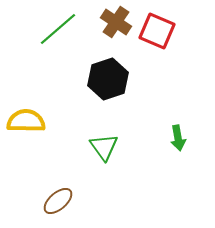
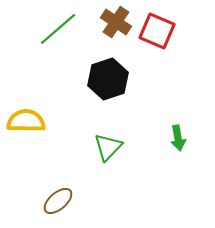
green triangle: moved 4 px right; rotated 20 degrees clockwise
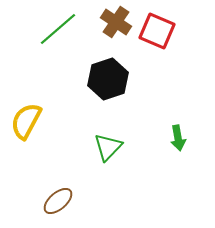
yellow semicircle: rotated 63 degrees counterclockwise
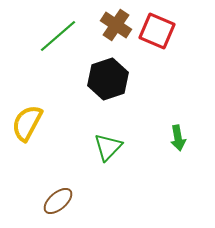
brown cross: moved 3 px down
green line: moved 7 px down
yellow semicircle: moved 1 px right, 2 px down
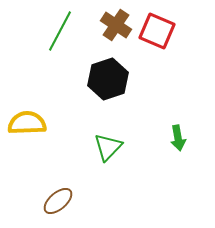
green line: moved 2 px right, 5 px up; rotated 21 degrees counterclockwise
yellow semicircle: rotated 60 degrees clockwise
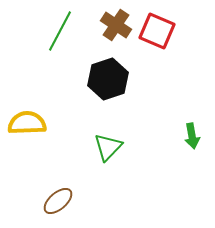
green arrow: moved 14 px right, 2 px up
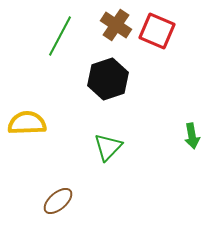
green line: moved 5 px down
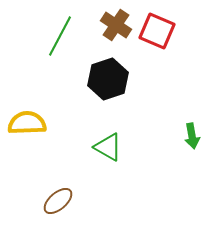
green triangle: rotated 44 degrees counterclockwise
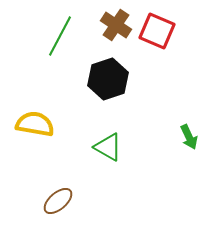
yellow semicircle: moved 8 px right, 1 px down; rotated 12 degrees clockwise
green arrow: moved 3 px left, 1 px down; rotated 15 degrees counterclockwise
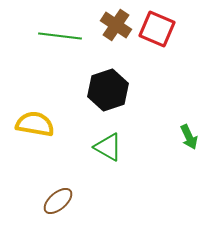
red square: moved 2 px up
green line: rotated 69 degrees clockwise
black hexagon: moved 11 px down
